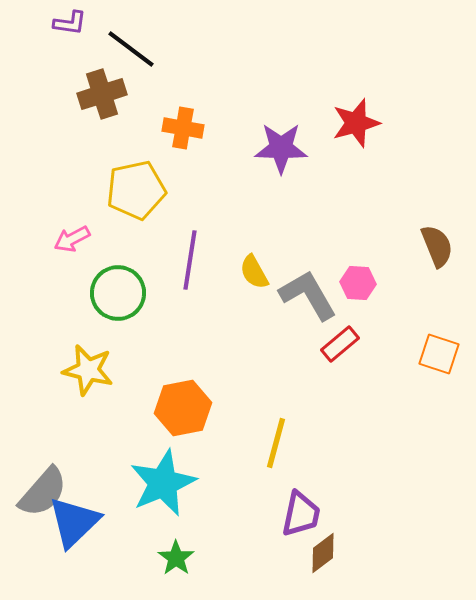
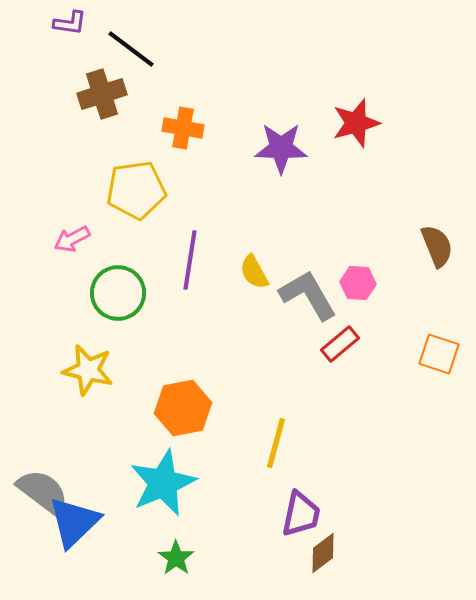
yellow pentagon: rotated 4 degrees clockwise
gray semicircle: rotated 94 degrees counterclockwise
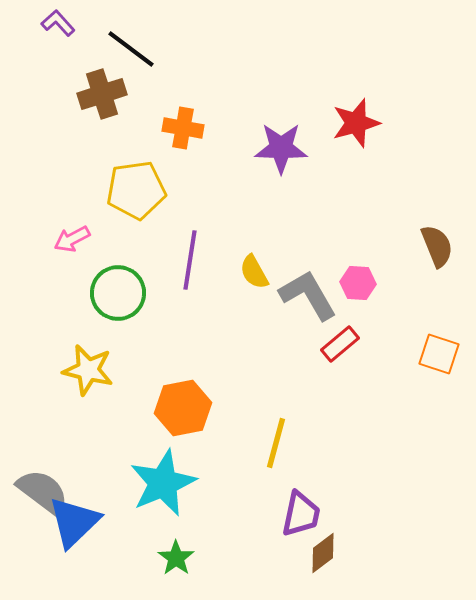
purple L-shape: moved 12 px left; rotated 140 degrees counterclockwise
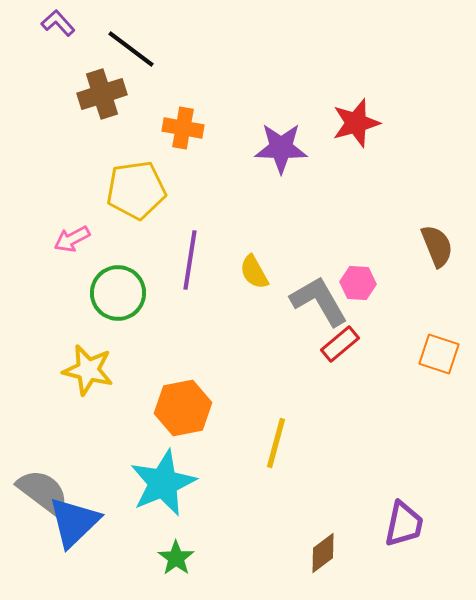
gray L-shape: moved 11 px right, 6 px down
purple trapezoid: moved 103 px right, 10 px down
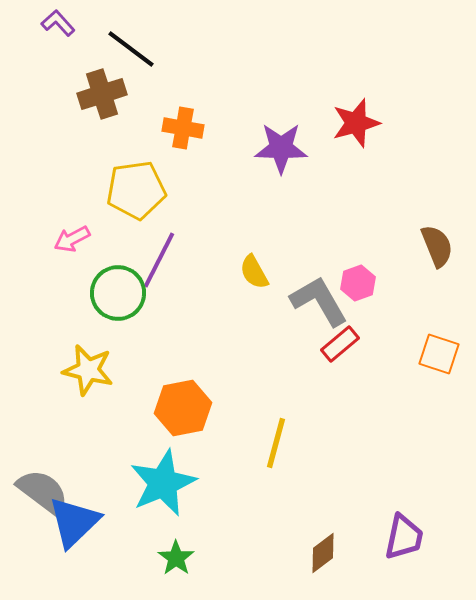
purple line: moved 31 px left; rotated 18 degrees clockwise
pink hexagon: rotated 24 degrees counterclockwise
purple trapezoid: moved 13 px down
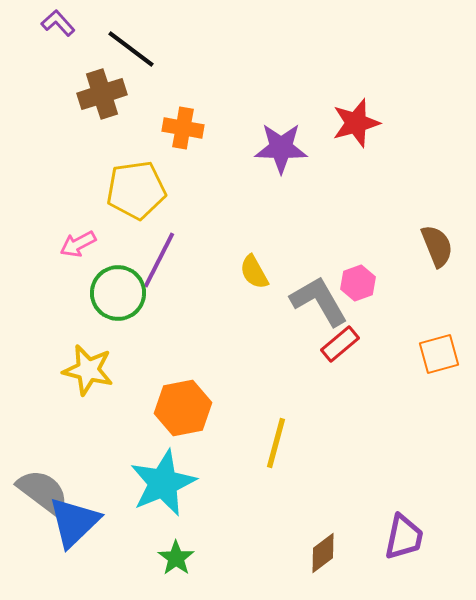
pink arrow: moved 6 px right, 5 px down
orange square: rotated 33 degrees counterclockwise
